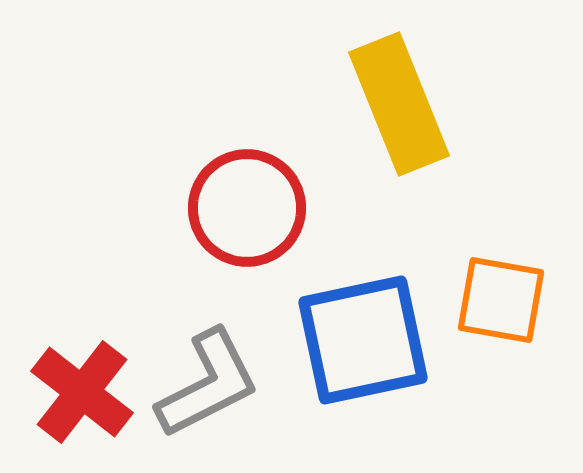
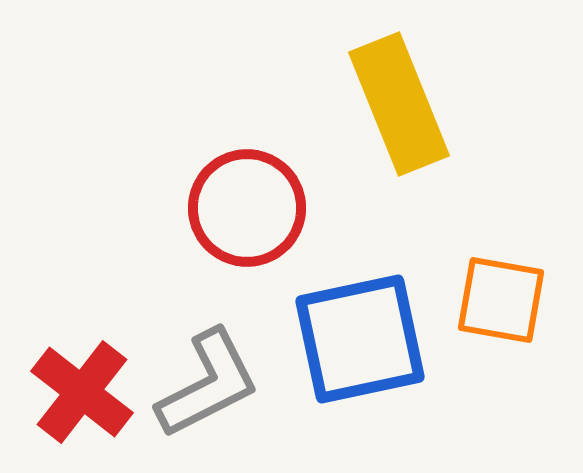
blue square: moved 3 px left, 1 px up
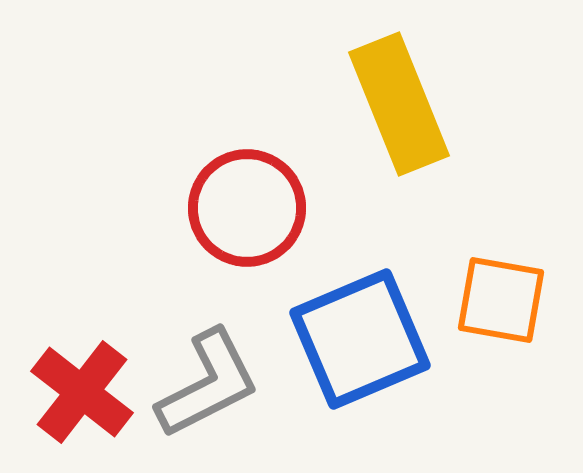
blue square: rotated 11 degrees counterclockwise
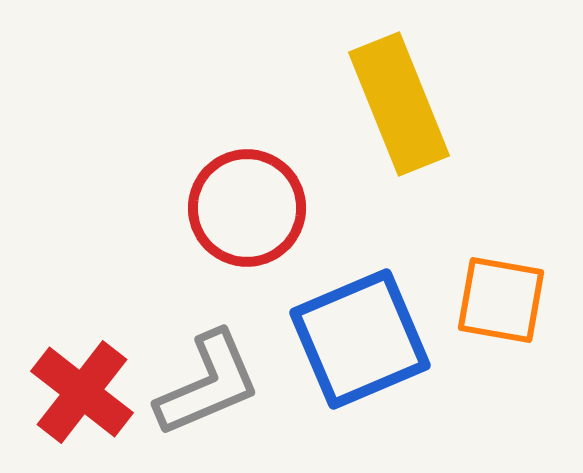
gray L-shape: rotated 4 degrees clockwise
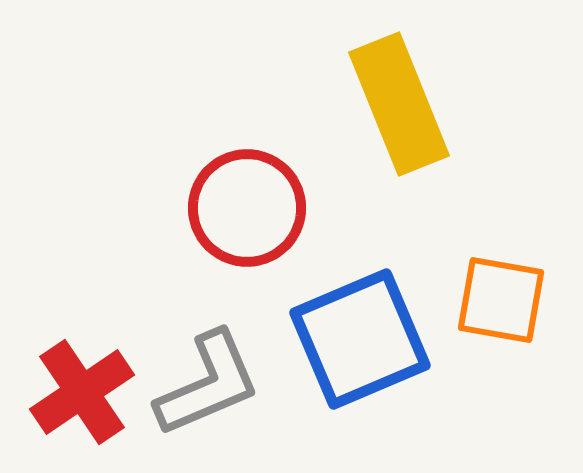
red cross: rotated 18 degrees clockwise
